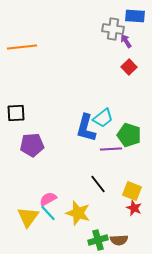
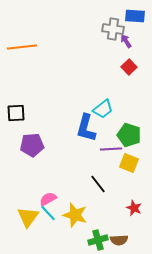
cyan trapezoid: moved 9 px up
yellow square: moved 3 px left, 28 px up
yellow star: moved 3 px left, 2 px down
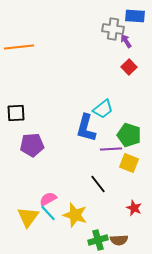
orange line: moved 3 px left
